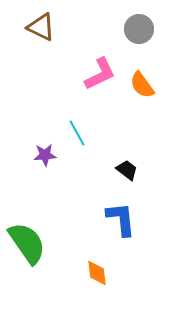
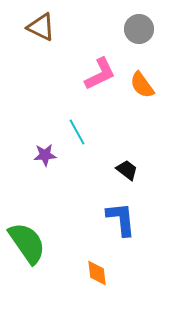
cyan line: moved 1 px up
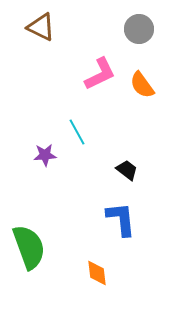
green semicircle: moved 2 px right, 4 px down; rotated 15 degrees clockwise
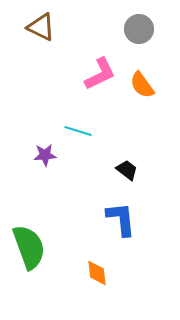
cyan line: moved 1 px right, 1 px up; rotated 44 degrees counterclockwise
